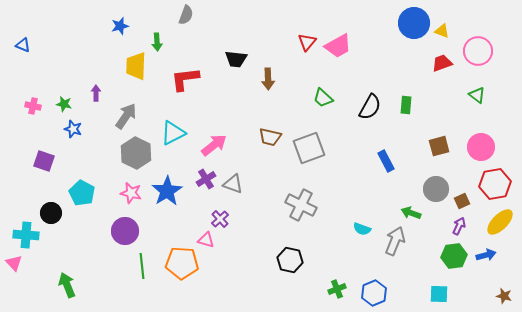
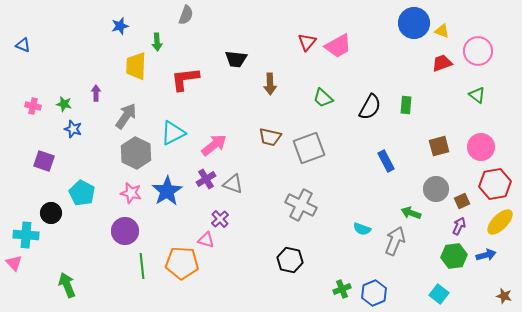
brown arrow at (268, 79): moved 2 px right, 5 px down
green cross at (337, 289): moved 5 px right
cyan square at (439, 294): rotated 36 degrees clockwise
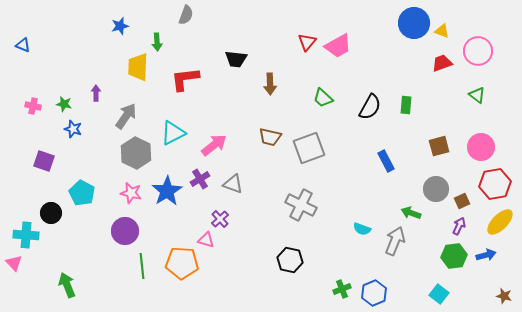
yellow trapezoid at (136, 66): moved 2 px right, 1 px down
purple cross at (206, 179): moved 6 px left
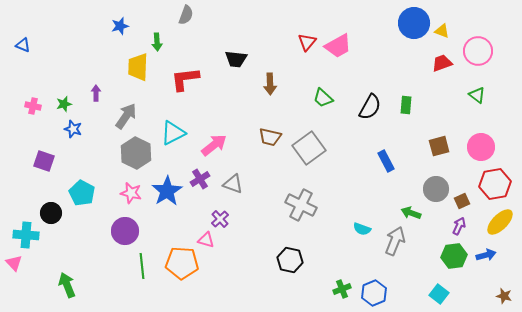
green star at (64, 104): rotated 28 degrees counterclockwise
gray square at (309, 148): rotated 16 degrees counterclockwise
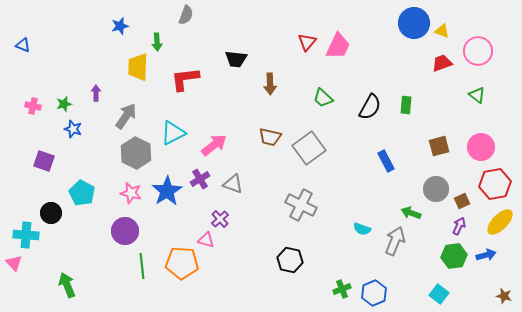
pink trapezoid at (338, 46): rotated 36 degrees counterclockwise
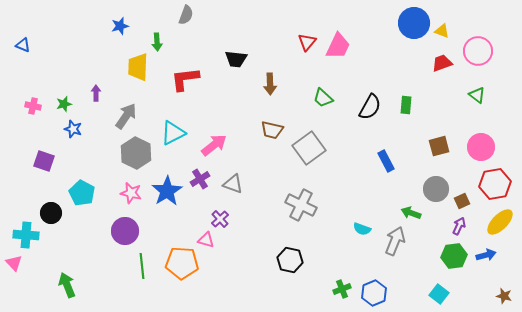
brown trapezoid at (270, 137): moved 2 px right, 7 px up
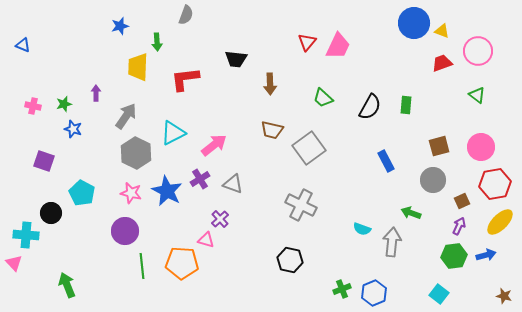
gray circle at (436, 189): moved 3 px left, 9 px up
blue star at (167, 191): rotated 12 degrees counterclockwise
gray arrow at (395, 241): moved 3 px left, 1 px down; rotated 16 degrees counterclockwise
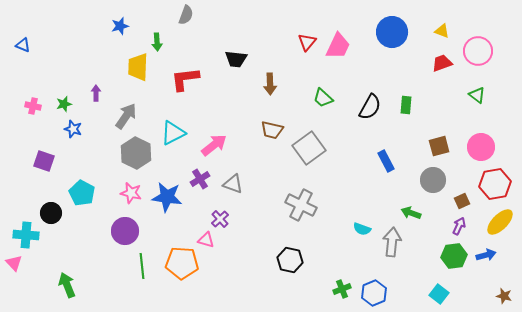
blue circle at (414, 23): moved 22 px left, 9 px down
blue star at (167, 191): moved 6 px down; rotated 20 degrees counterclockwise
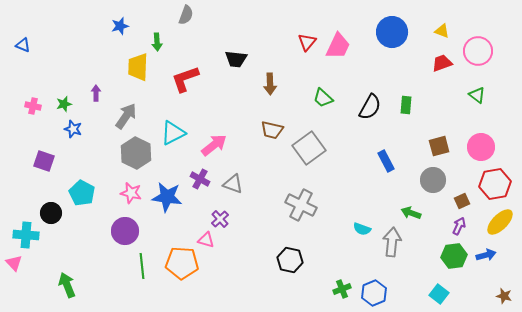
red L-shape at (185, 79): rotated 12 degrees counterclockwise
purple cross at (200, 179): rotated 30 degrees counterclockwise
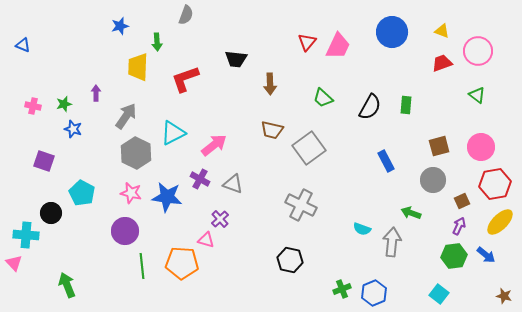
blue arrow at (486, 255): rotated 54 degrees clockwise
